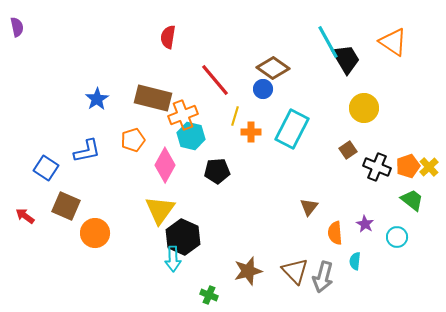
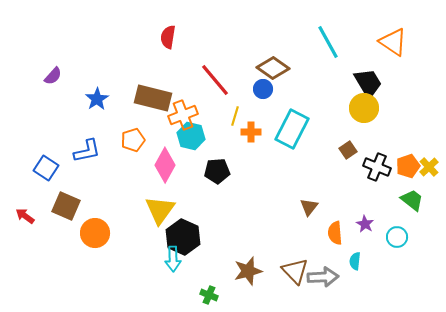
purple semicircle at (17, 27): moved 36 px right, 49 px down; rotated 54 degrees clockwise
black trapezoid at (346, 59): moved 22 px right, 24 px down
gray arrow at (323, 277): rotated 108 degrees counterclockwise
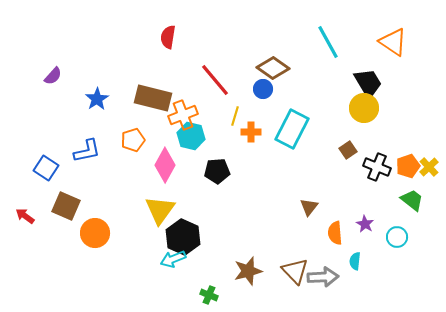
cyan arrow at (173, 259): rotated 70 degrees clockwise
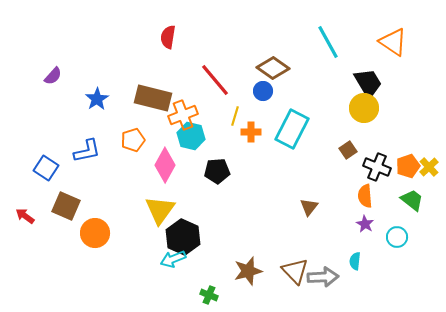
blue circle at (263, 89): moved 2 px down
orange semicircle at (335, 233): moved 30 px right, 37 px up
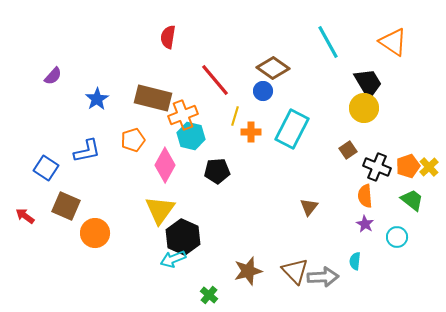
green cross at (209, 295): rotated 18 degrees clockwise
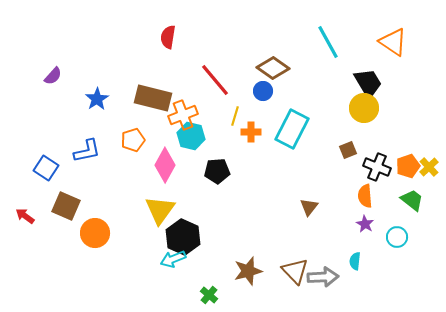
brown square at (348, 150): rotated 12 degrees clockwise
